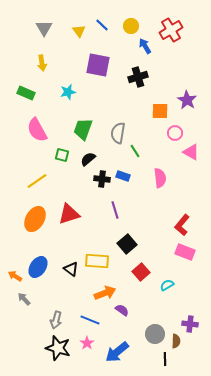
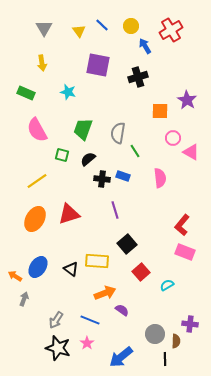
cyan star at (68, 92): rotated 28 degrees clockwise
pink circle at (175, 133): moved 2 px left, 5 px down
gray arrow at (24, 299): rotated 64 degrees clockwise
gray arrow at (56, 320): rotated 18 degrees clockwise
blue arrow at (117, 352): moved 4 px right, 5 px down
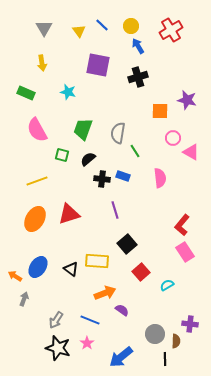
blue arrow at (145, 46): moved 7 px left
purple star at (187, 100): rotated 18 degrees counterclockwise
yellow line at (37, 181): rotated 15 degrees clockwise
pink rectangle at (185, 252): rotated 36 degrees clockwise
